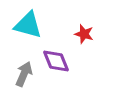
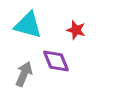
red star: moved 8 px left, 4 px up
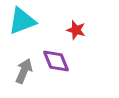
cyan triangle: moved 6 px left, 4 px up; rotated 36 degrees counterclockwise
gray arrow: moved 3 px up
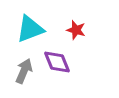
cyan triangle: moved 8 px right, 8 px down
purple diamond: moved 1 px right, 1 px down
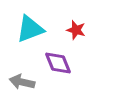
purple diamond: moved 1 px right, 1 px down
gray arrow: moved 2 px left, 11 px down; rotated 100 degrees counterclockwise
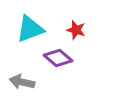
purple diamond: moved 5 px up; rotated 28 degrees counterclockwise
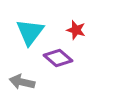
cyan triangle: moved 3 px down; rotated 32 degrees counterclockwise
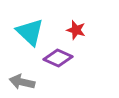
cyan triangle: rotated 24 degrees counterclockwise
purple diamond: rotated 16 degrees counterclockwise
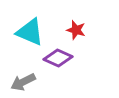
cyan triangle: rotated 20 degrees counterclockwise
gray arrow: moved 1 px right; rotated 40 degrees counterclockwise
